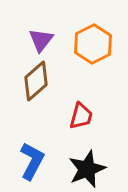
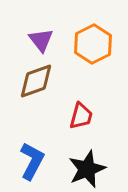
purple triangle: rotated 16 degrees counterclockwise
brown diamond: rotated 21 degrees clockwise
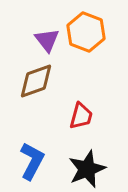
purple triangle: moved 6 px right
orange hexagon: moved 7 px left, 12 px up; rotated 12 degrees counterclockwise
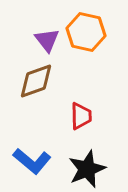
orange hexagon: rotated 9 degrees counterclockwise
red trapezoid: rotated 16 degrees counterclockwise
blue L-shape: rotated 102 degrees clockwise
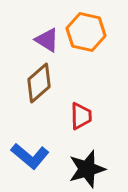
purple triangle: rotated 20 degrees counterclockwise
brown diamond: moved 3 px right, 2 px down; rotated 21 degrees counterclockwise
blue L-shape: moved 2 px left, 5 px up
black star: rotated 6 degrees clockwise
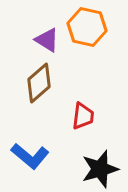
orange hexagon: moved 1 px right, 5 px up
red trapezoid: moved 2 px right; rotated 8 degrees clockwise
black star: moved 13 px right
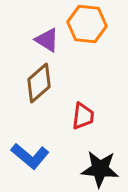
orange hexagon: moved 3 px up; rotated 6 degrees counterclockwise
black star: rotated 21 degrees clockwise
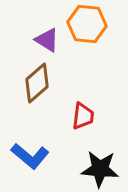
brown diamond: moved 2 px left
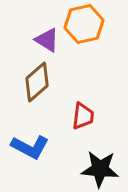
orange hexagon: moved 3 px left; rotated 18 degrees counterclockwise
brown diamond: moved 1 px up
blue L-shape: moved 9 px up; rotated 12 degrees counterclockwise
